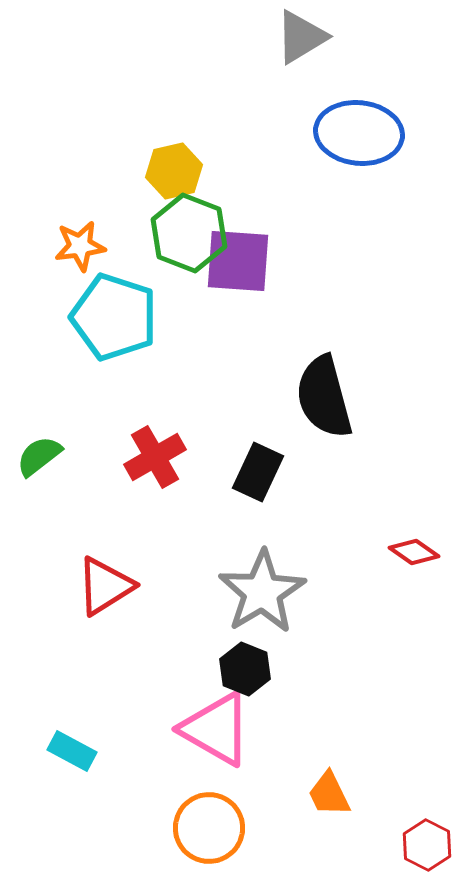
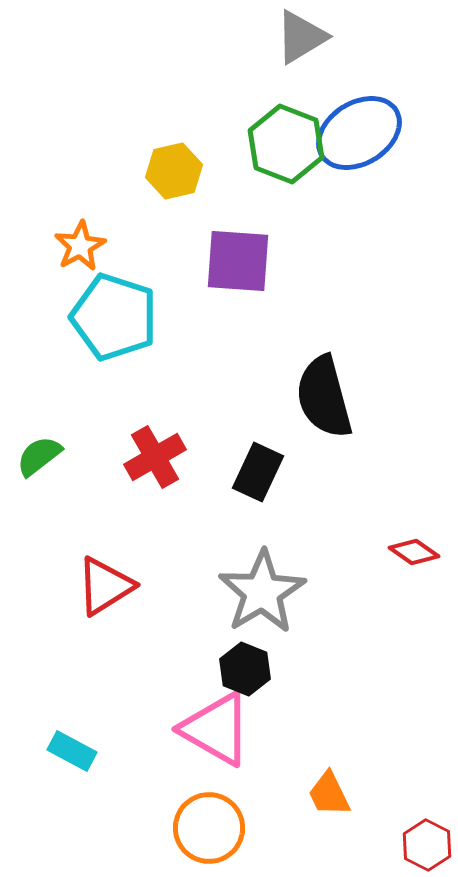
blue ellipse: rotated 38 degrees counterclockwise
green hexagon: moved 97 px right, 89 px up
orange star: rotated 21 degrees counterclockwise
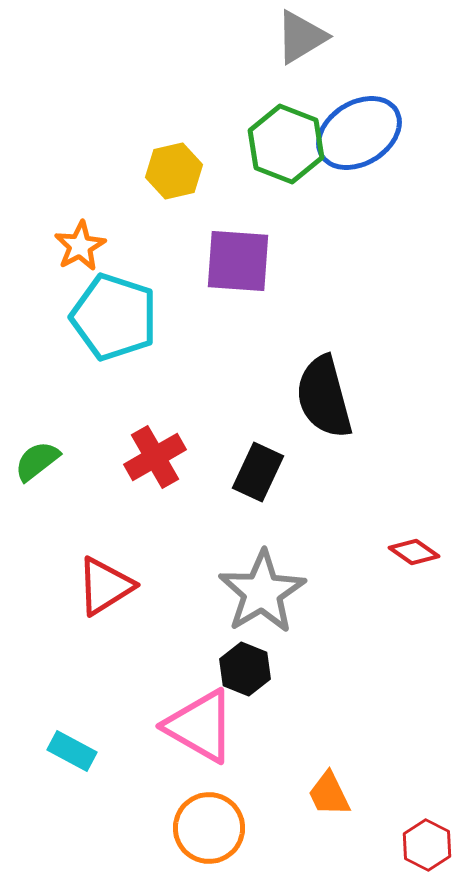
green semicircle: moved 2 px left, 5 px down
pink triangle: moved 16 px left, 3 px up
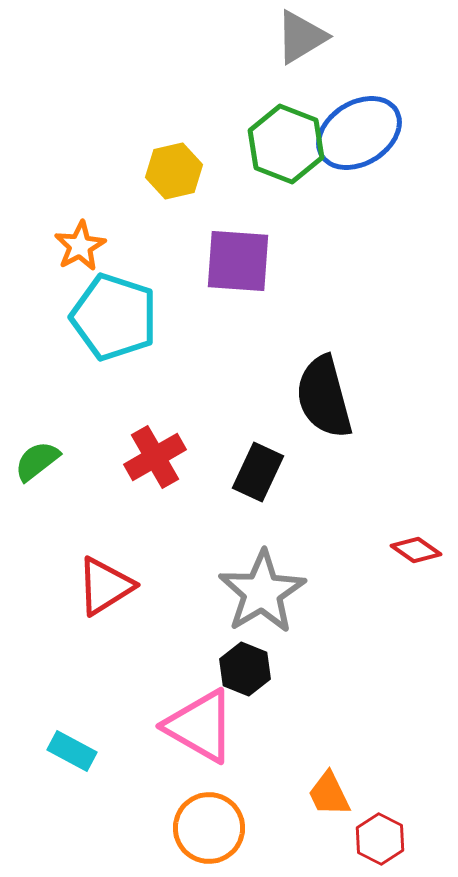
red diamond: moved 2 px right, 2 px up
red hexagon: moved 47 px left, 6 px up
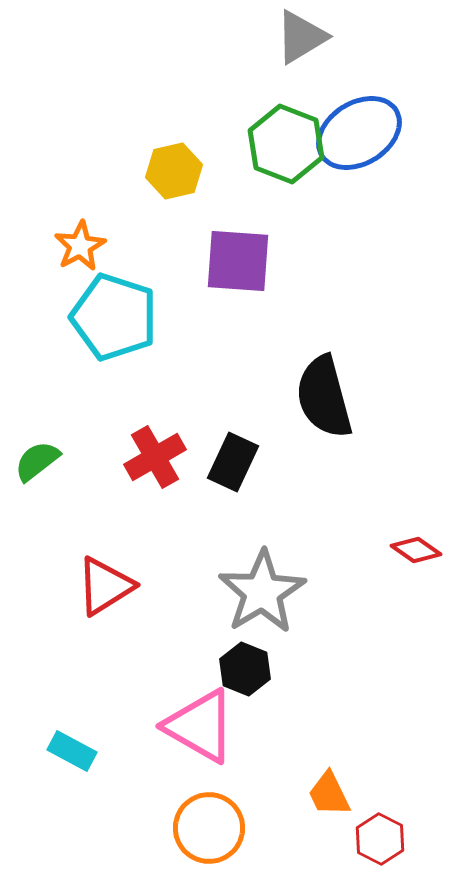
black rectangle: moved 25 px left, 10 px up
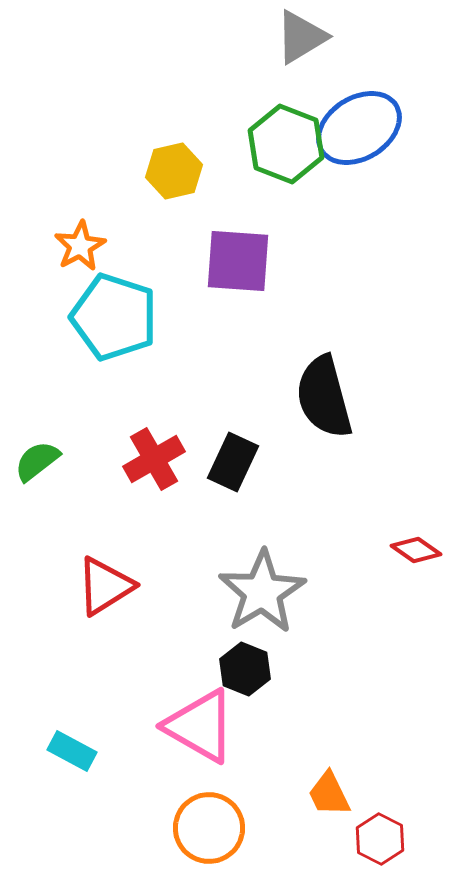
blue ellipse: moved 5 px up
red cross: moved 1 px left, 2 px down
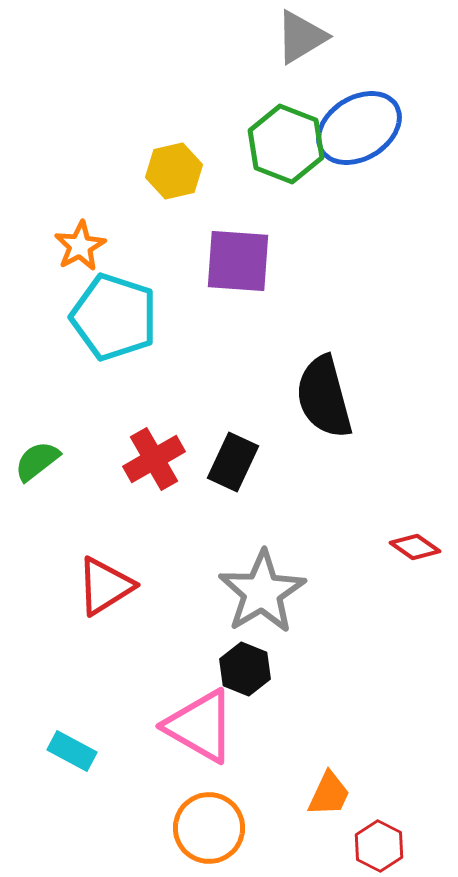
red diamond: moved 1 px left, 3 px up
orange trapezoid: rotated 129 degrees counterclockwise
red hexagon: moved 1 px left, 7 px down
